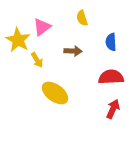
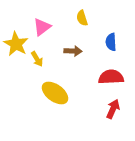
yellow star: moved 2 px left, 4 px down
yellow arrow: moved 1 px up
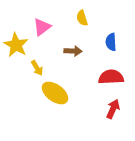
yellow star: moved 1 px down
yellow arrow: moved 9 px down
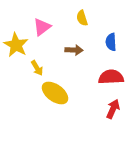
brown arrow: moved 1 px right, 1 px up
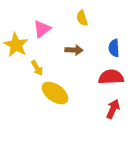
pink triangle: moved 2 px down
blue semicircle: moved 3 px right, 6 px down
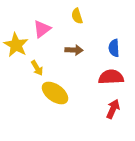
yellow semicircle: moved 5 px left, 2 px up
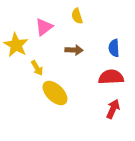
pink triangle: moved 2 px right, 2 px up
yellow ellipse: rotated 8 degrees clockwise
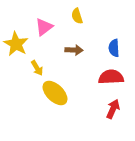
yellow star: moved 1 px up
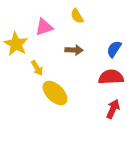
yellow semicircle: rotated 14 degrees counterclockwise
pink triangle: rotated 18 degrees clockwise
blue semicircle: moved 1 px down; rotated 36 degrees clockwise
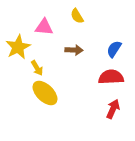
pink triangle: rotated 24 degrees clockwise
yellow star: moved 2 px right, 3 px down; rotated 15 degrees clockwise
yellow ellipse: moved 10 px left
